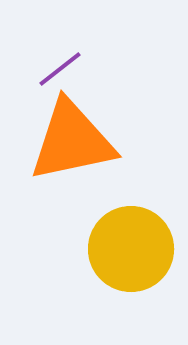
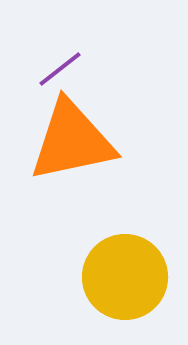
yellow circle: moved 6 px left, 28 px down
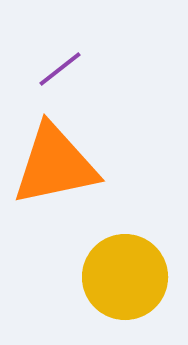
orange triangle: moved 17 px left, 24 px down
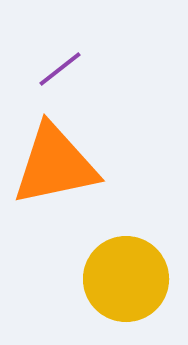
yellow circle: moved 1 px right, 2 px down
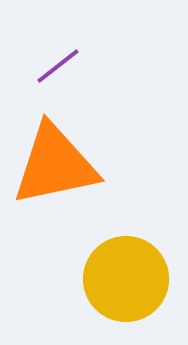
purple line: moved 2 px left, 3 px up
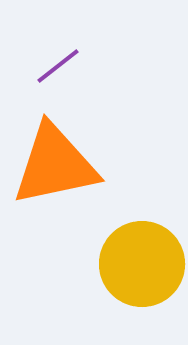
yellow circle: moved 16 px right, 15 px up
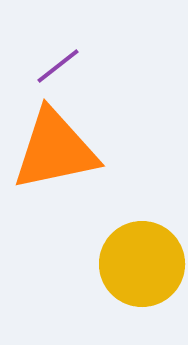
orange triangle: moved 15 px up
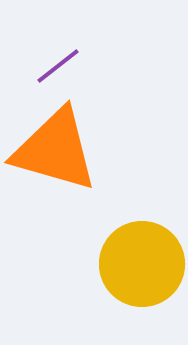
orange triangle: rotated 28 degrees clockwise
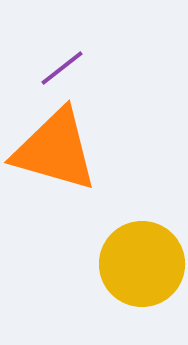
purple line: moved 4 px right, 2 px down
